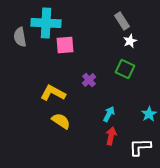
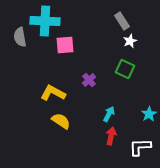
cyan cross: moved 1 px left, 2 px up
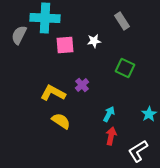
cyan cross: moved 3 px up
gray semicircle: moved 1 px left, 2 px up; rotated 36 degrees clockwise
white star: moved 36 px left; rotated 16 degrees clockwise
green square: moved 1 px up
purple cross: moved 7 px left, 5 px down
white L-shape: moved 2 px left, 4 px down; rotated 30 degrees counterclockwise
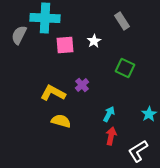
white star: rotated 24 degrees counterclockwise
yellow semicircle: rotated 18 degrees counterclockwise
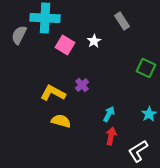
pink square: rotated 36 degrees clockwise
green square: moved 21 px right
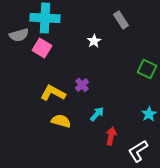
gray rectangle: moved 1 px left, 1 px up
gray semicircle: rotated 132 degrees counterclockwise
pink square: moved 23 px left, 3 px down
green square: moved 1 px right, 1 px down
cyan arrow: moved 12 px left; rotated 14 degrees clockwise
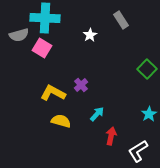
white star: moved 4 px left, 6 px up
green square: rotated 18 degrees clockwise
purple cross: moved 1 px left
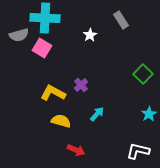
green square: moved 4 px left, 5 px down
red arrow: moved 35 px left, 14 px down; rotated 102 degrees clockwise
white L-shape: rotated 45 degrees clockwise
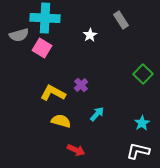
cyan star: moved 7 px left, 9 px down
